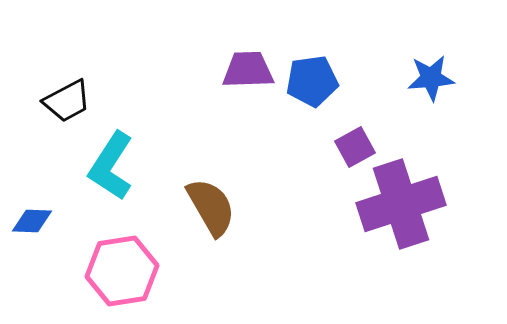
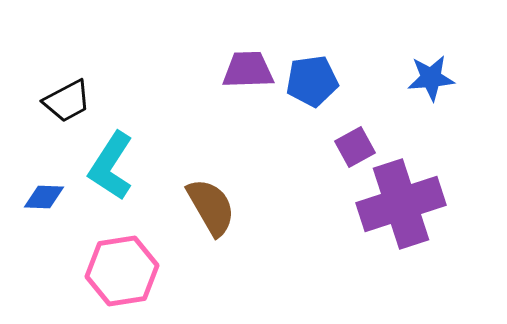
blue diamond: moved 12 px right, 24 px up
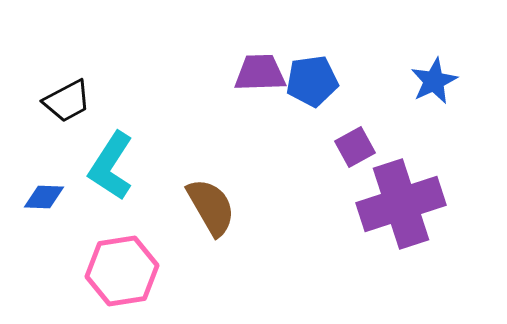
purple trapezoid: moved 12 px right, 3 px down
blue star: moved 3 px right, 3 px down; rotated 21 degrees counterclockwise
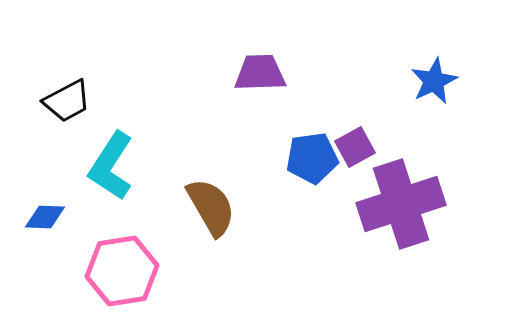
blue pentagon: moved 77 px down
blue diamond: moved 1 px right, 20 px down
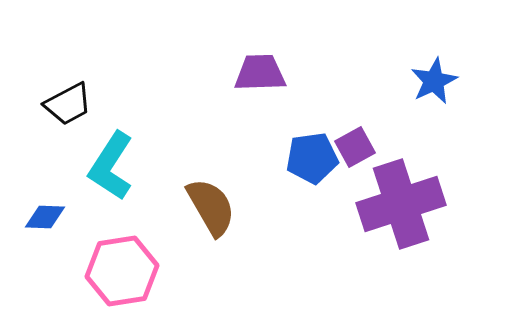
black trapezoid: moved 1 px right, 3 px down
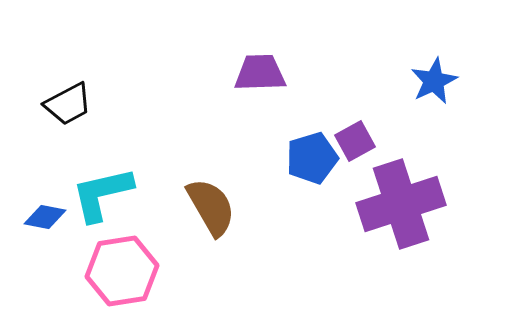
purple square: moved 6 px up
blue pentagon: rotated 9 degrees counterclockwise
cyan L-shape: moved 9 px left, 28 px down; rotated 44 degrees clockwise
blue diamond: rotated 9 degrees clockwise
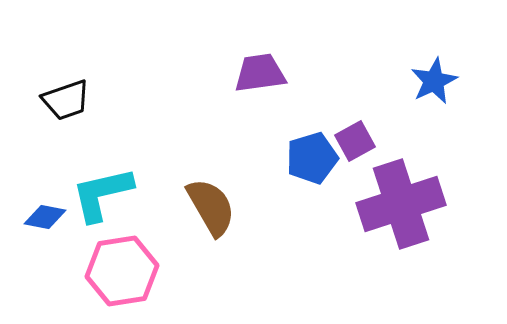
purple trapezoid: rotated 6 degrees counterclockwise
black trapezoid: moved 2 px left, 4 px up; rotated 9 degrees clockwise
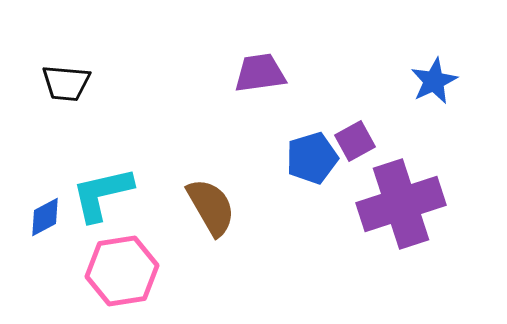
black trapezoid: moved 17 px up; rotated 24 degrees clockwise
blue diamond: rotated 39 degrees counterclockwise
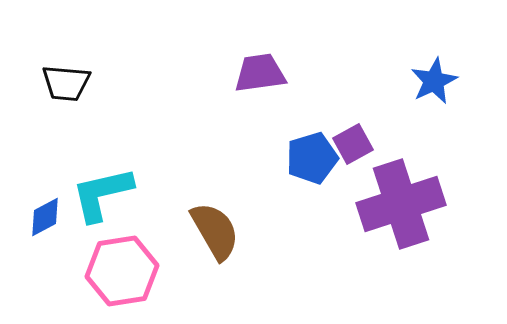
purple square: moved 2 px left, 3 px down
brown semicircle: moved 4 px right, 24 px down
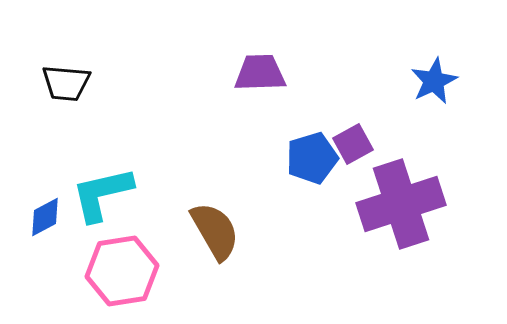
purple trapezoid: rotated 6 degrees clockwise
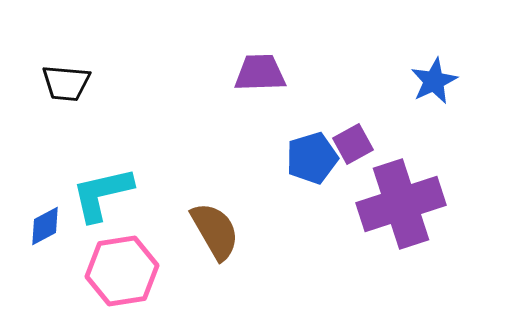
blue diamond: moved 9 px down
